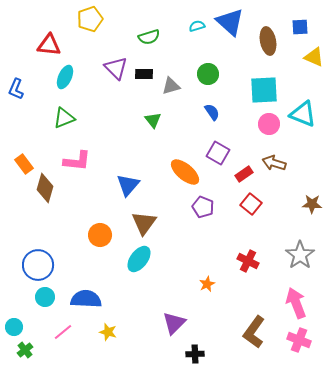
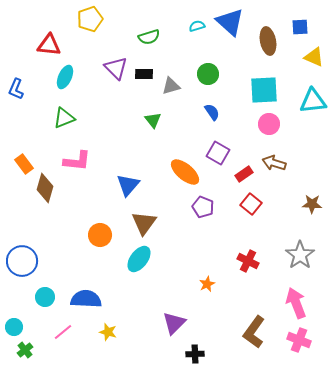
cyan triangle at (303, 114): moved 10 px right, 13 px up; rotated 28 degrees counterclockwise
blue circle at (38, 265): moved 16 px left, 4 px up
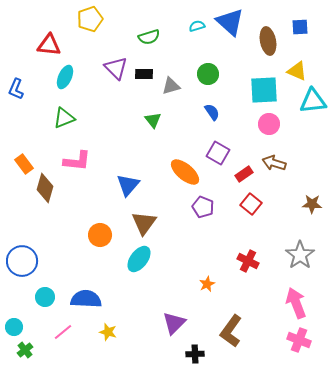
yellow triangle at (314, 57): moved 17 px left, 14 px down
brown L-shape at (254, 332): moved 23 px left, 1 px up
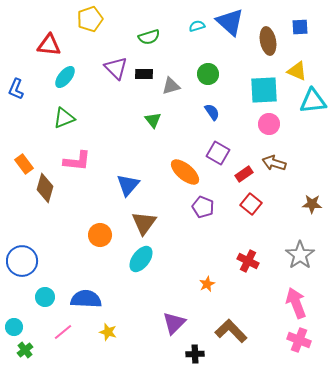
cyan ellipse at (65, 77): rotated 15 degrees clockwise
cyan ellipse at (139, 259): moved 2 px right
brown L-shape at (231, 331): rotated 100 degrees clockwise
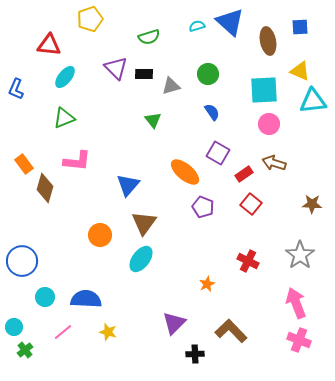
yellow triangle at (297, 71): moved 3 px right
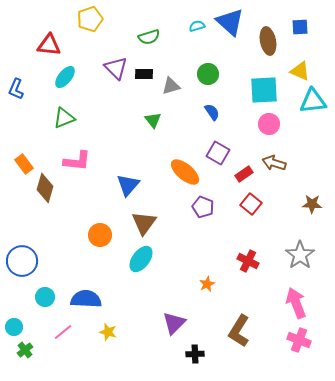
brown L-shape at (231, 331): moved 8 px right; rotated 104 degrees counterclockwise
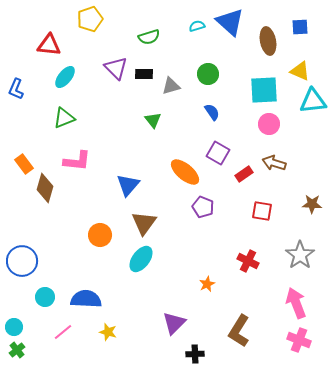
red square at (251, 204): moved 11 px right, 7 px down; rotated 30 degrees counterclockwise
green cross at (25, 350): moved 8 px left
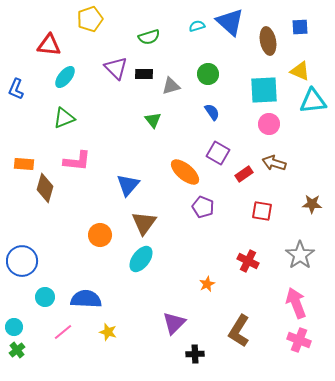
orange rectangle at (24, 164): rotated 48 degrees counterclockwise
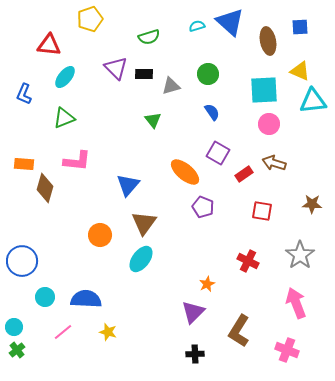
blue L-shape at (16, 89): moved 8 px right, 5 px down
purple triangle at (174, 323): moved 19 px right, 11 px up
pink cross at (299, 340): moved 12 px left, 10 px down
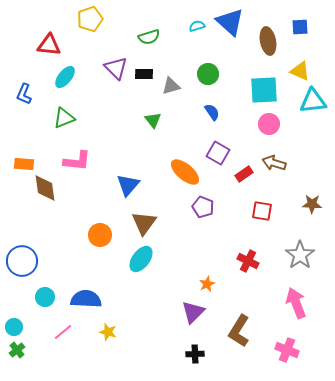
brown diamond at (45, 188): rotated 24 degrees counterclockwise
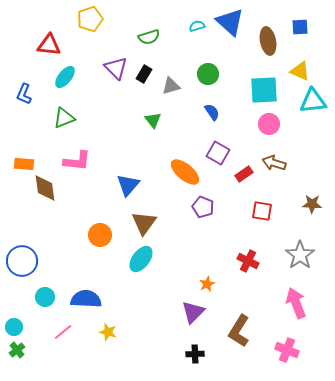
black rectangle at (144, 74): rotated 60 degrees counterclockwise
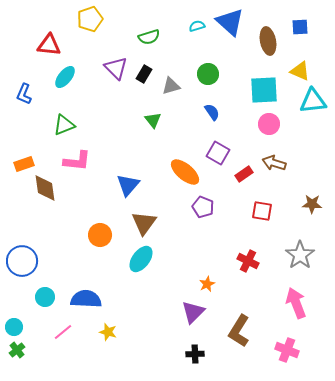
green triangle at (64, 118): moved 7 px down
orange rectangle at (24, 164): rotated 24 degrees counterclockwise
